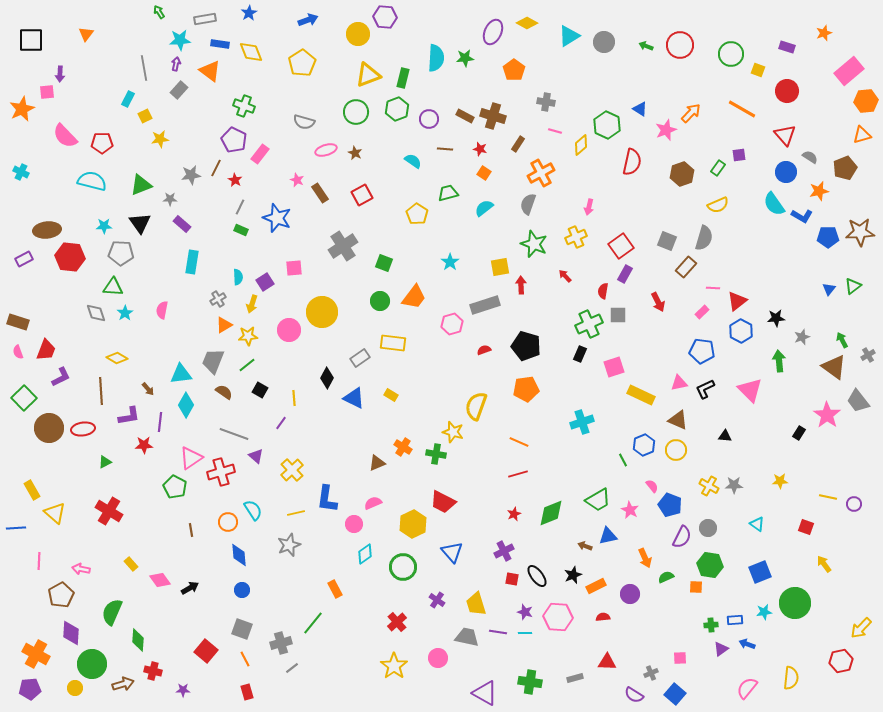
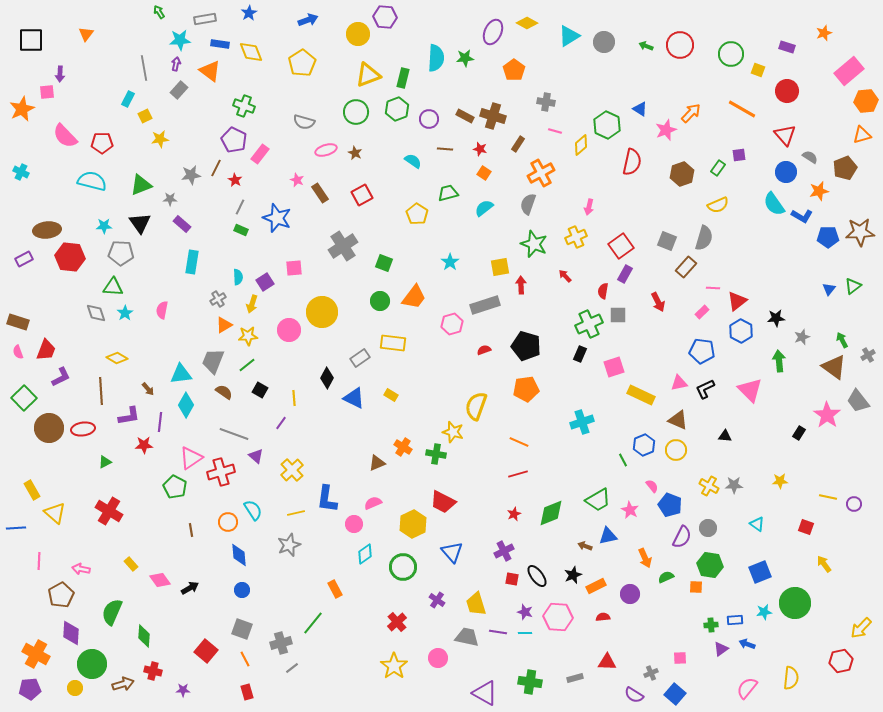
green diamond at (138, 640): moved 6 px right, 4 px up
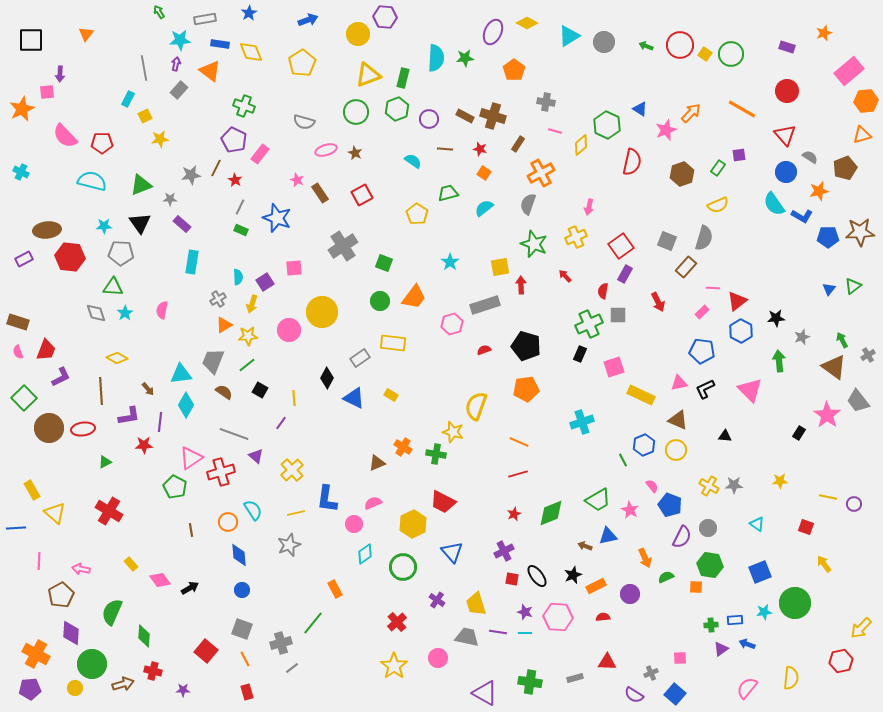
yellow square at (758, 70): moved 53 px left, 16 px up; rotated 16 degrees clockwise
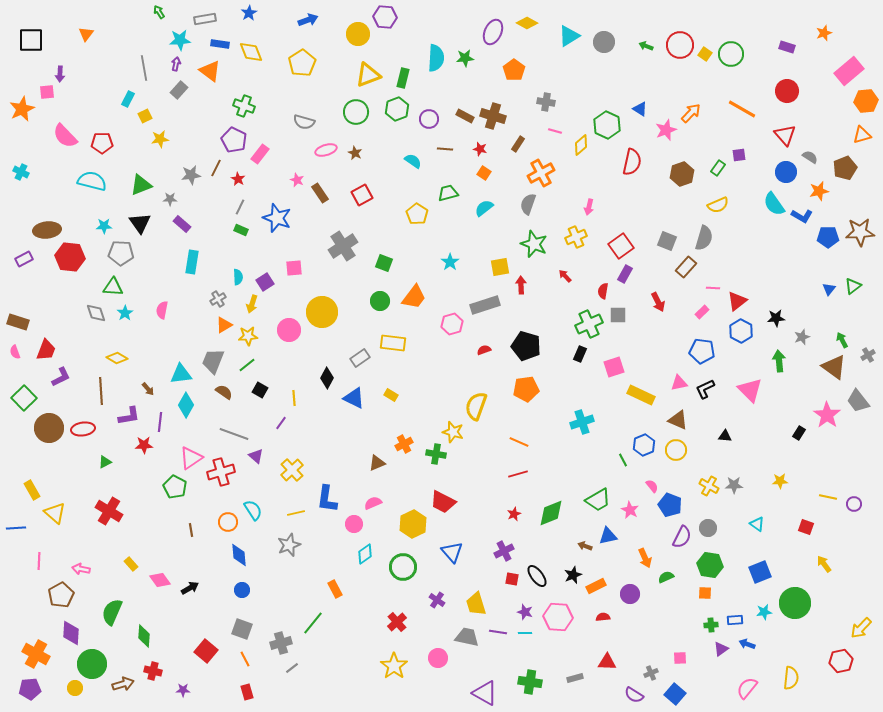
red star at (235, 180): moved 3 px right, 1 px up
pink semicircle at (18, 352): moved 3 px left
orange cross at (403, 447): moved 1 px right, 3 px up; rotated 30 degrees clockwise
orange square at (696, 587): moved 9 px right, 6 px down
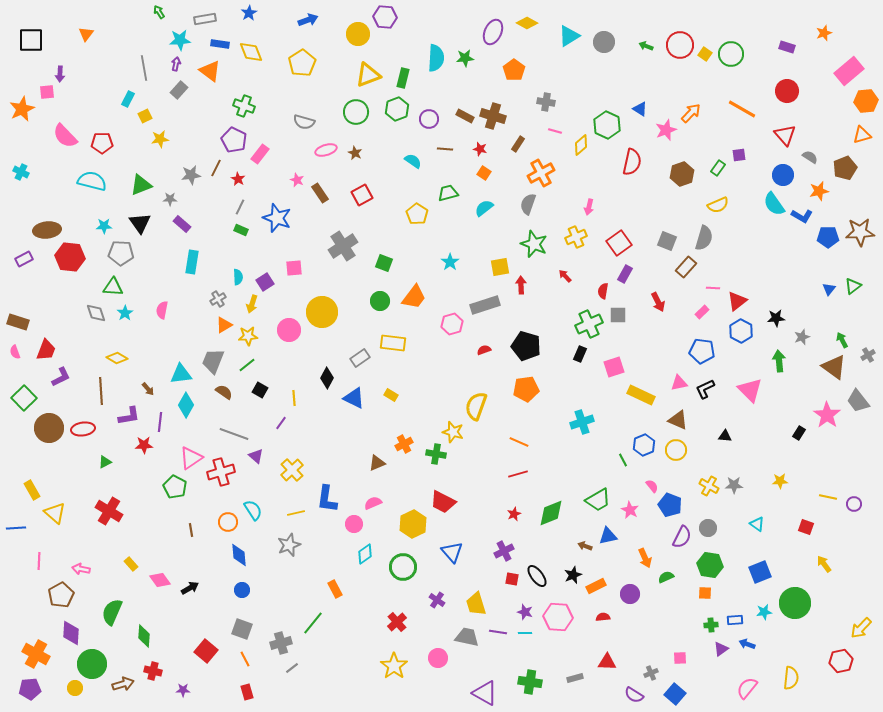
blue circle at (786, 172): moved 3 px left, 3 px down
red square at (621, 246): moved 2 px left, 3 px up
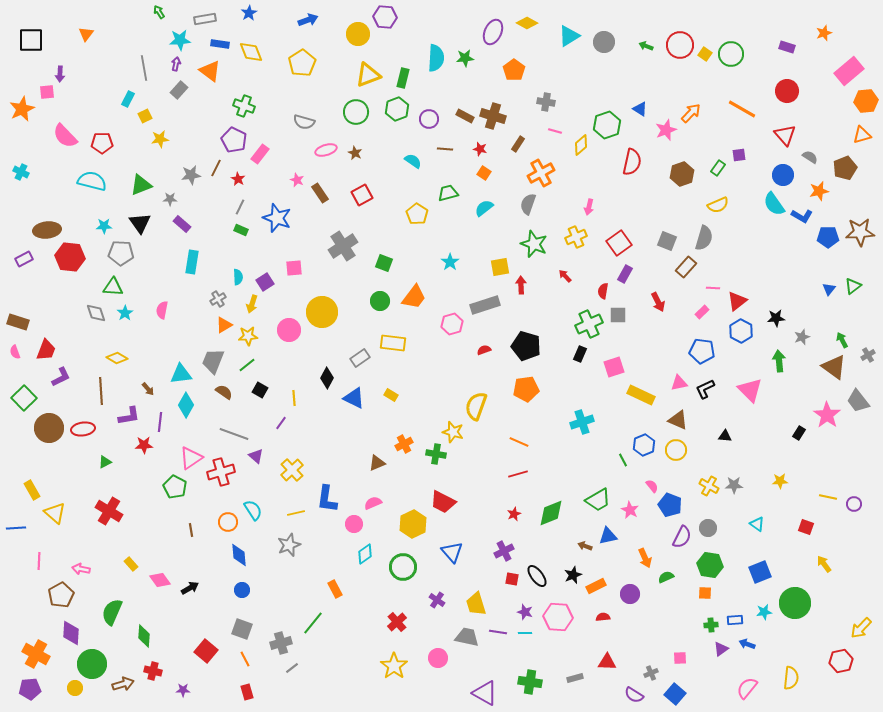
green hexagon at (607, 125): rotated 16 degrees clockwise
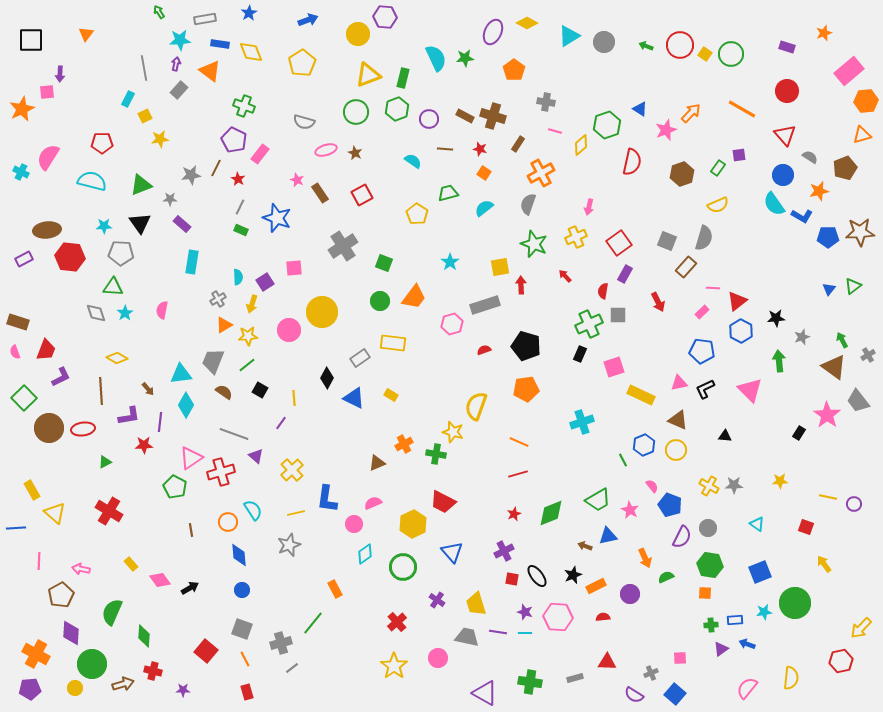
cyan semicircle at (436, 58): rotated 28 degrees counterclockwise
pink semicircle at (65, 136): moved 17 px left, 21 px down; rotated 76 degrees clockwise
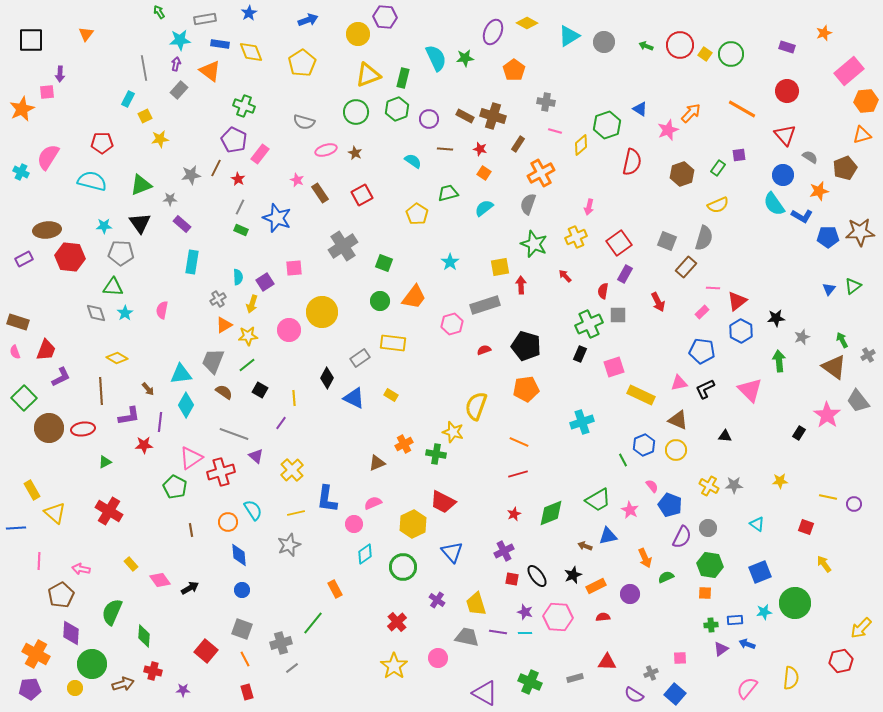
pink star at (666, 130): moved 2 px right
green cross at (530, 682): rotated 15 degrees clockwise
